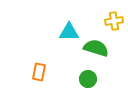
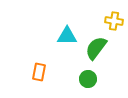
yellow cross: rotated 18 degrees clockwise
cyan triangle: moved 2 px left, 4 px down
green semicircle: rotated 70 degrees counterclockwise
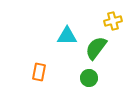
yellow cross: moved 1 px left; rotated 24 degrees counterclockwise
green circle: moved 1 px right, 1 px up
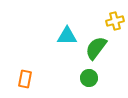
yellow cross: moved 2 px right
orange rectangle: moved 14 px left, 7 px down
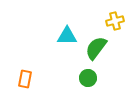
green circle: moved 1 px left
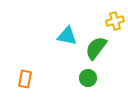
cyan triangle: rotated 10 degrees clockwise
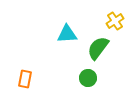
yellow cross: rotated 18 degrees counterclockwise
cyan triangle: moved 2 px up; rotated 15 degrees counterclockwise
green semicircle: moved 2 px right
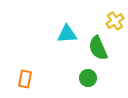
green semicircle: rotated 60 degrees counterclockwise
